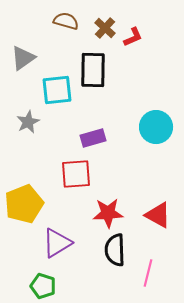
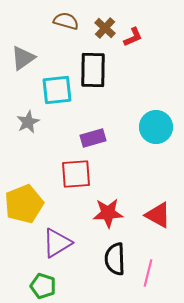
black semicircle: moved 9 px down
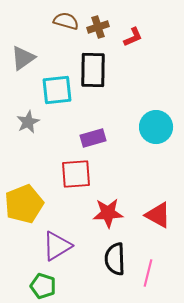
brown cross: moved 7 px left, 1 px up; rotated 30 degrees clockwise
purple triangle: moved 3 px down
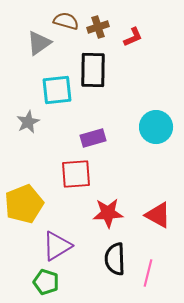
gray triangle: moved 16 px right, 15 px up
green pentagon: moved 3 px right, 4 px up
